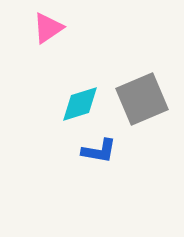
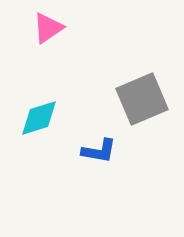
cyan diamond: moved 41 px left, 14 px down
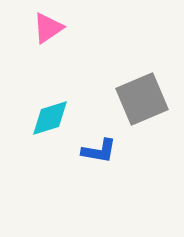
cyan diamond: moved 11 px right
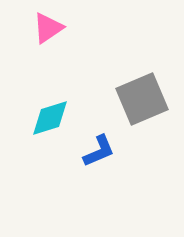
blue L-shape: rotated 33 degrees counterclockwise
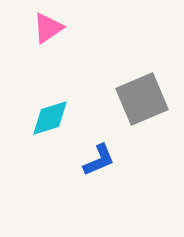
blue L-shape: moved 9 px down
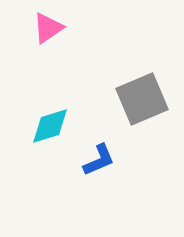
cyan diamond: moved 8 px down
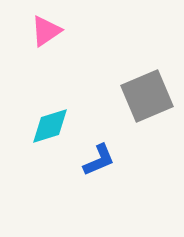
pink triangle: moved 2 px left, 3 px down
gray square: moved 5 px right, 3 px up
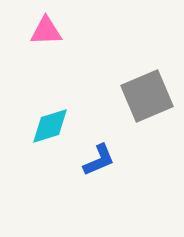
pink triangle: rotated 32 degrees clockwise
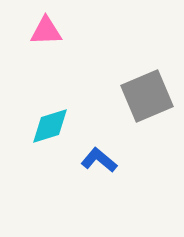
blue L-shape: rotated 117 degrees counterclockwise
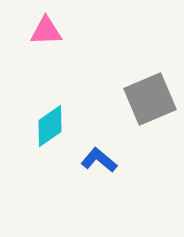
gray square: moved 3 px right, 3 px down
cyan diamond: rotated 18 degrees counterclockwise
